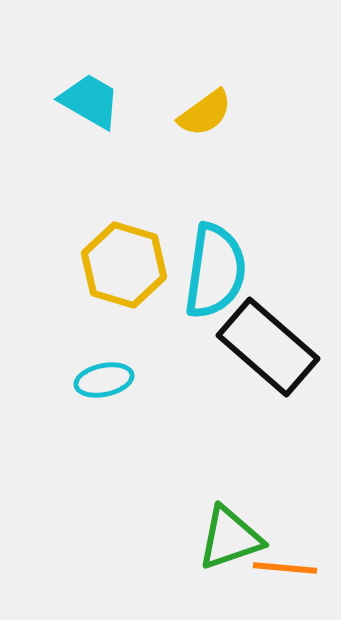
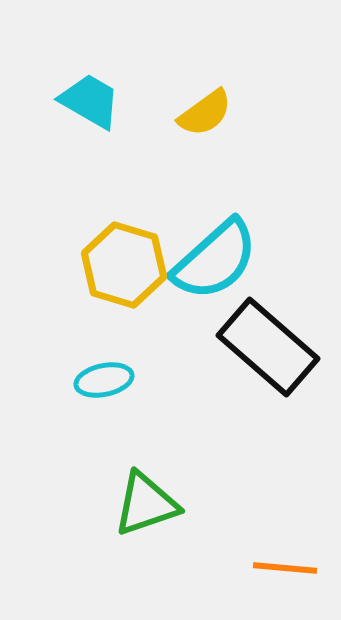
cyan semicircle: moved 11 px up; rotated 40 degrees clockwise
green triangle: moved 84 px left, 34 px up
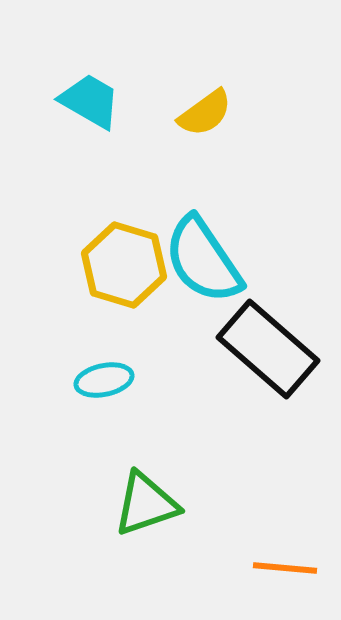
cyan semicircle: moved 12 px left; rotated 98 degrees clockwise
black rectangle: moved 2 px down
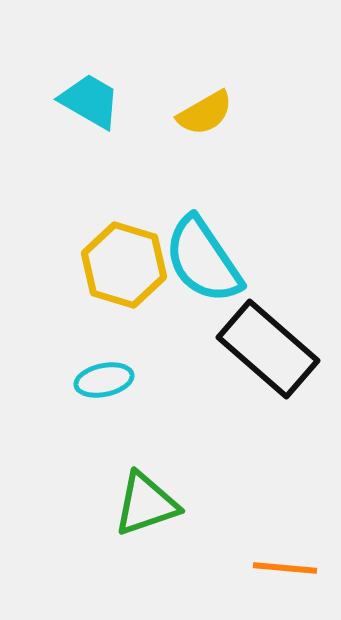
yellow semicircle: rotated 6 degrees clockwise
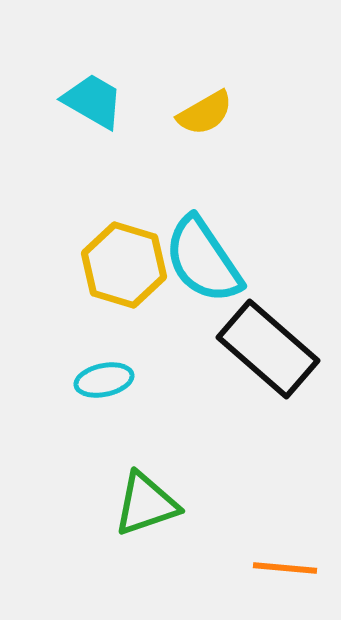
cyan trapezoid: moved 3 px right
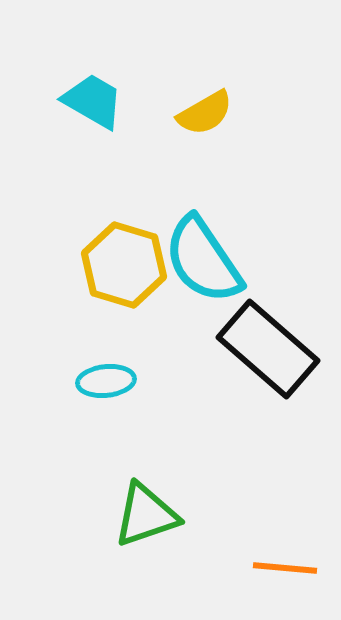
cyan ellipse: moved 2 px right, 1 px down; rotated 6 degrees clockwise
green triangle: moved 11 px down
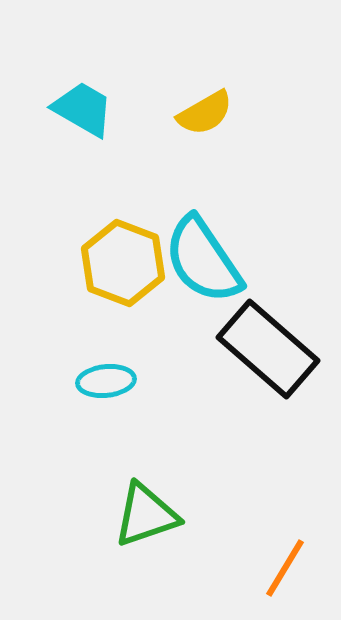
cyan trapezoid: moved 10 px left, 8 px down
yellow hexagon: moved 1 px left, 2 px up; rotated 4 degrees clockwise
orange line: rotated 64 degrees counterclockwise
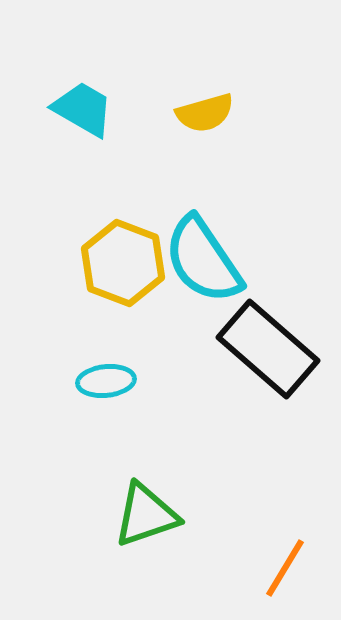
yellow semicircle: rotated 14 degrees clockwise
